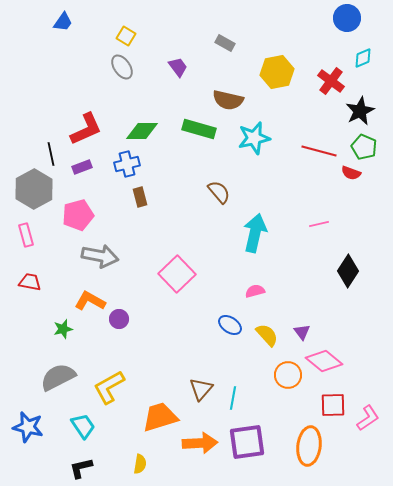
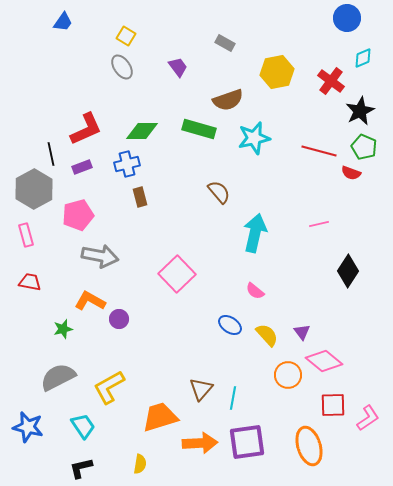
brown semicircle at (228, 100): rotated 32 degrees counterclockwise
pink semicircle at (255, 291): rotated 126 degrees counterclockwise
orange ellipse at (309, 446): rotated 24 degrees counterclockwise
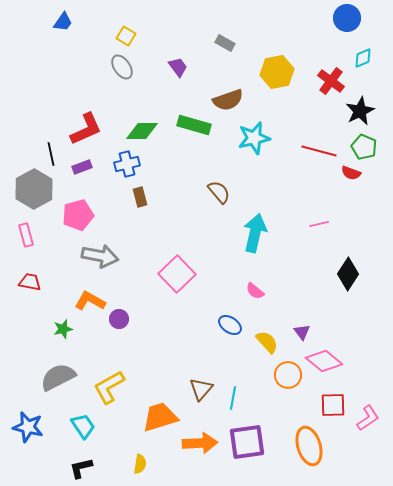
green rectangle at (199, 129): moved 5 px left, 4 px up
black diamond at (348, 271): moved 3 px down
yellow semicircle at (267, 335): moved 7 px down
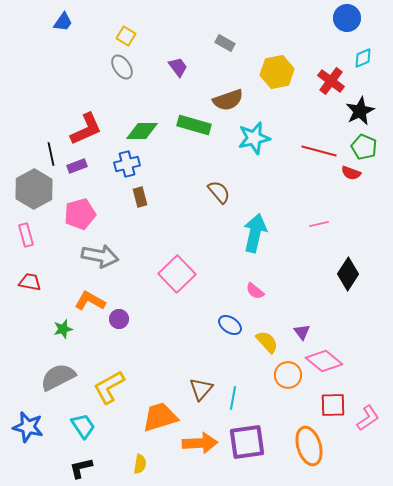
purple rectangle at (82, 167): moved 5 px left, 1 px up
pink pentagon at (78, 215): moved 2 px right, 1 px up
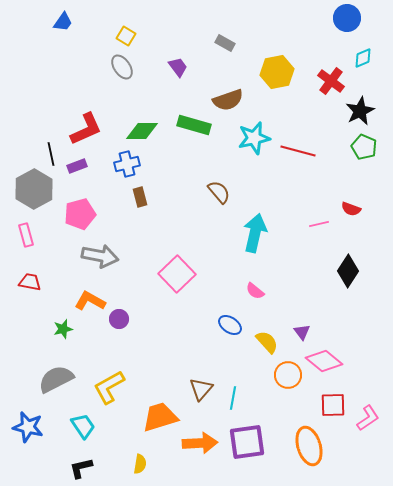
red line at (319, 151): moved 21 px left
red semicircle at (351, 173): moved 36 px down
black diamond at (348, 274): moved 3 px up
gray semicircle at (58, 377): moved 2 px left, 2 px down
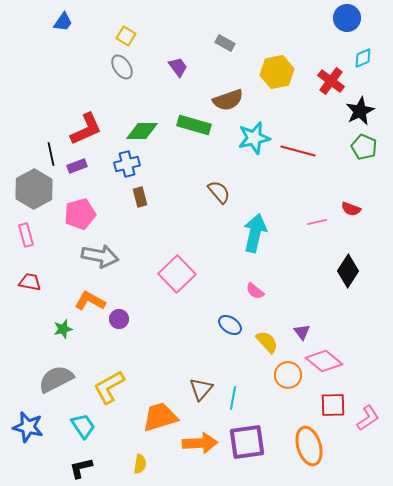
pink line at (319, 224): moved 2 px left, 2 px up
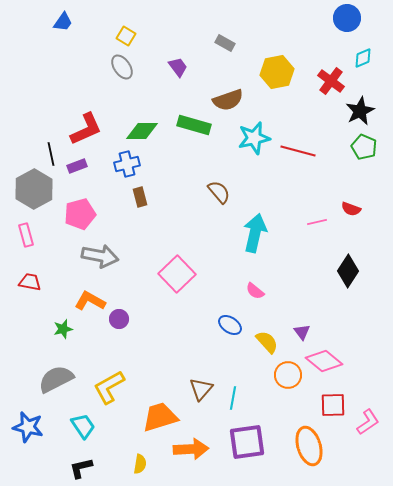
pink L-shape at (368, 418): moved 4 px down
orange arrow at (200, 443): moved 9 px left, 6 px down
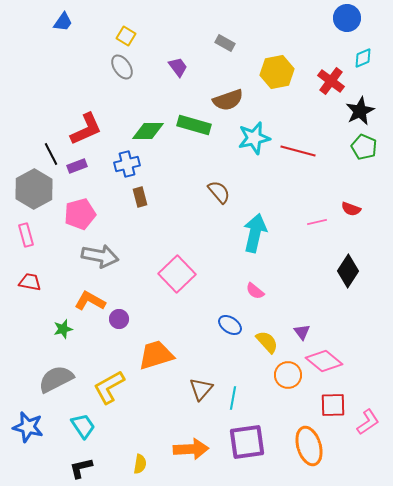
green diamond at (142, 131): moved 6 px right
black line at (51, 154): rotated 15 degrees counterclockwise
orange trapezoid at (160, 417): moved 4 px left, 62 px up
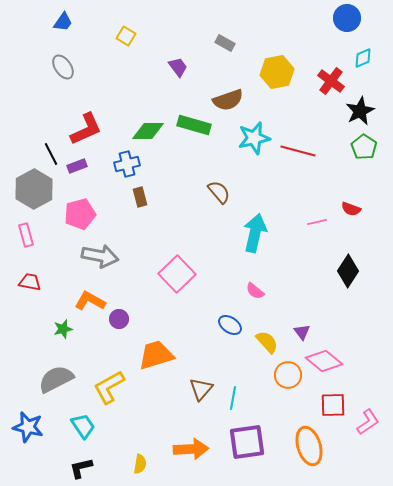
gray ellipse at (122, 67): moved 59 px left
green pentagon at (364, 147): rotated 10 degrees clockwise
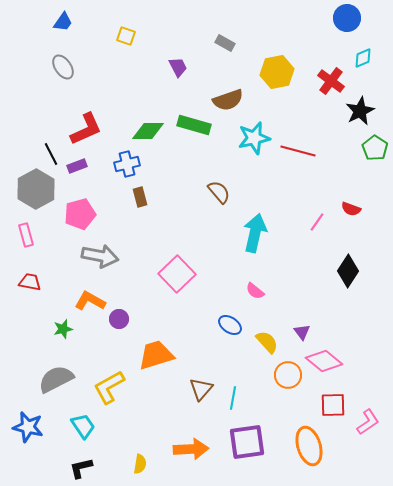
yellow square at (126, 36): rotated 12 degrees counterclockwise
purple trapezoid at (178, 67): rotated 10 degrees clockwise
green pentagon at (364, 147): moved 11 px right, 1 px down
gray hexagon at (34, 189): moved 2 px right
pink line at (317, 222): rotated 42 degrees counterclockwise
